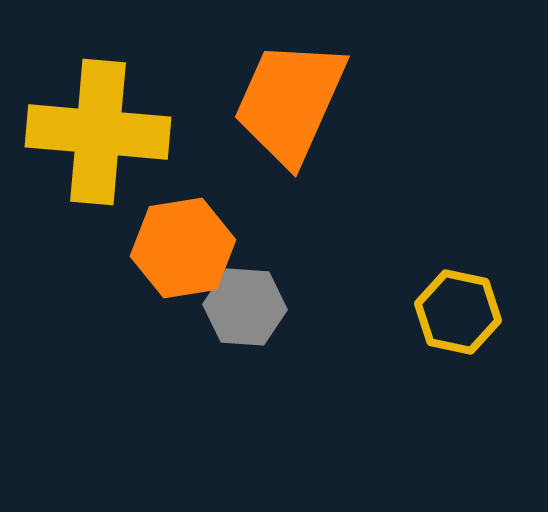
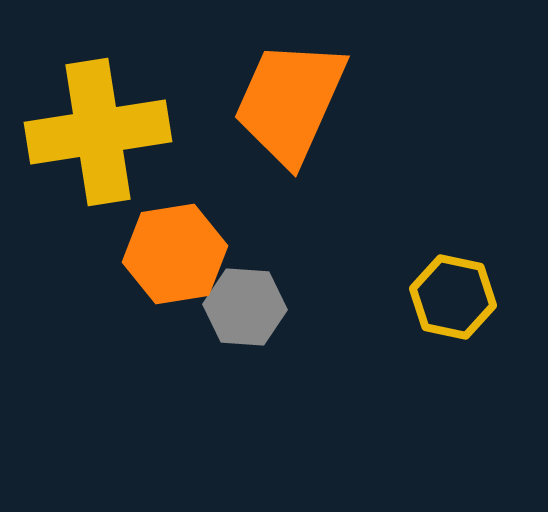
yellow cross: rotated 14 degrees counterclockwise
orange hexagon: moved 8 px left, 6 px down
yellow hexagon: moved 5 px left, 15 px up
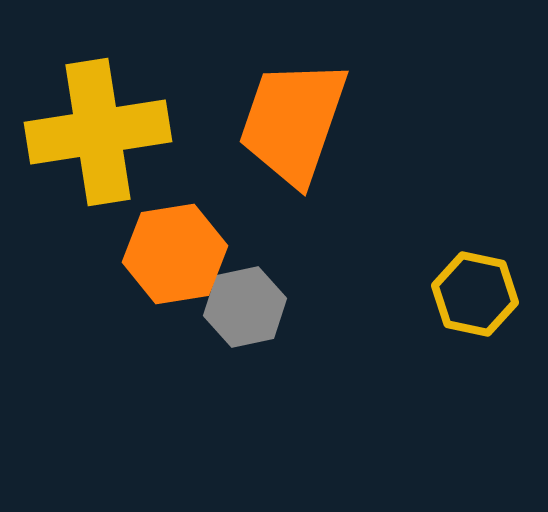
orange trapezoid: moved 3 px right, 20 px down; rotated 5 degrees counterclockwise
yellow hexagon: moved 22 px right, 3 px up
gray hexagon: rotated 16 degrees counterclockwise
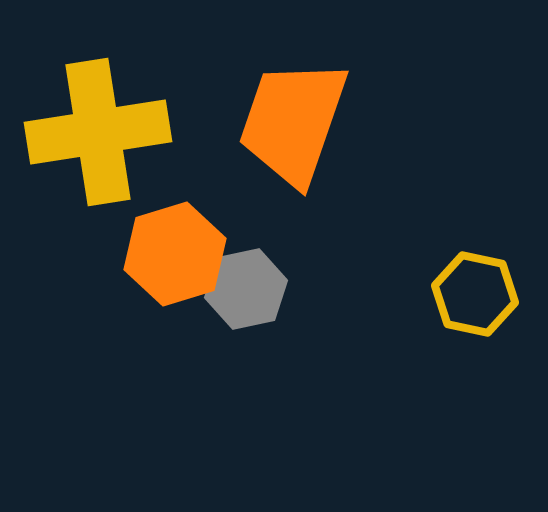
orange hexagon: rotated 8 degrees counterclockwise
gray hexagon: moved 1 px right, 18 px up
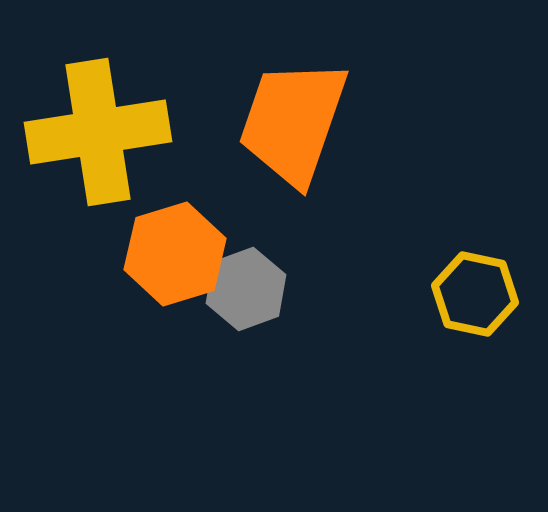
gray hexagon: rotated 8 degrees counterclockwise
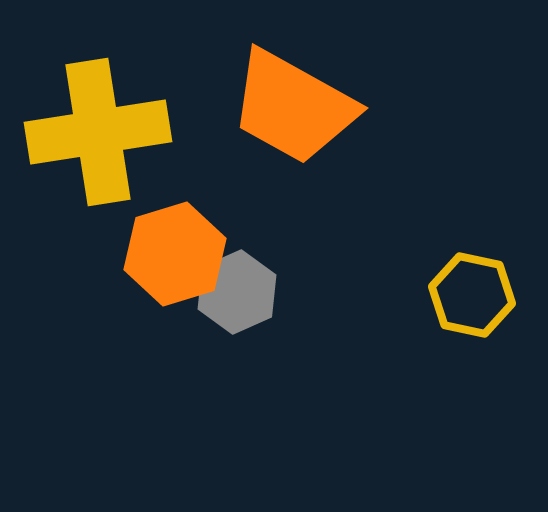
orange trapezoid: moved 15 px up; rotated 80 degrees counterclockwise
gray hexagon: moved 9 px left, 3 px down; rotated 4 degrees counterclockwise
yellow hexagon: moved 3 px left, 1 px down
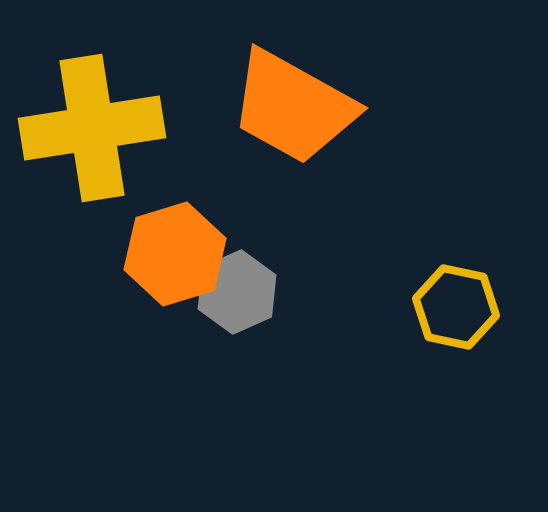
yellow cross: moved 6 px left, 4 px up
yellow hexagon: moved 16 px left, 12 px down
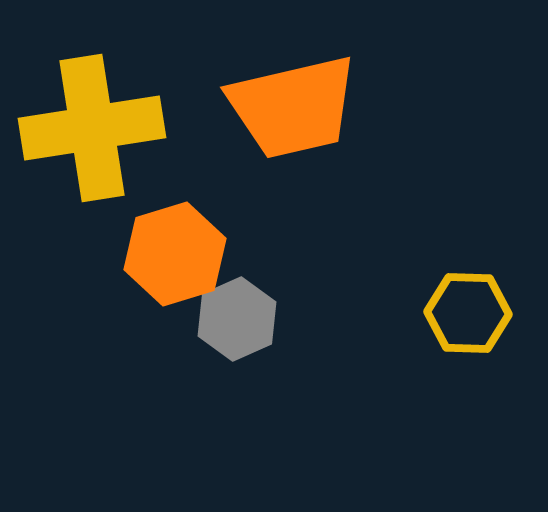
orange trapezoid: rotated 42 degrees counterclockwise
gray hexagon: moved 27 px down
yellow hexagon: moved 12 px right, 6 px down; rotated 10 degrees counterclockwise
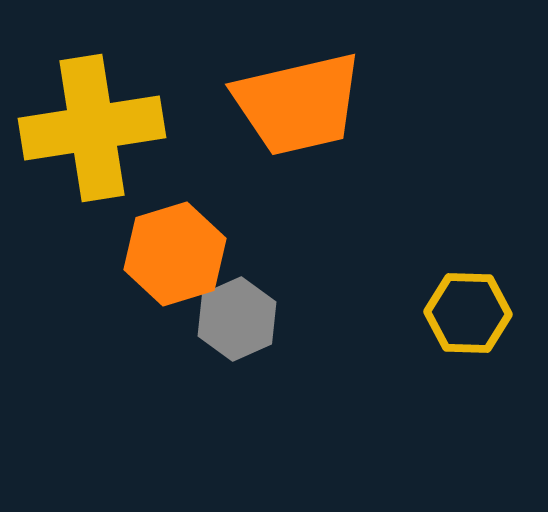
orange trapezoid: moved 5 px right, 3 px up
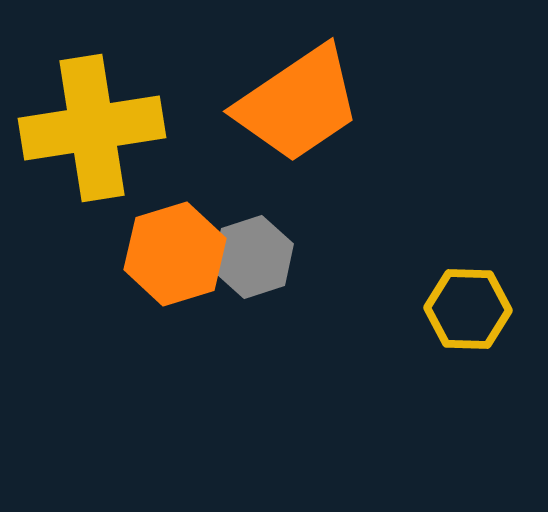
orange trapezoid: rotated 21 degrees counterclockwise
yellow hexagon: moved 4 px up
gray hexagon: moved 16 px right, 62 px up; rotated 6 degrees clockwise
